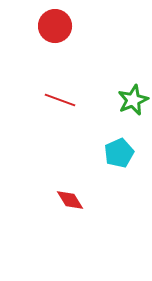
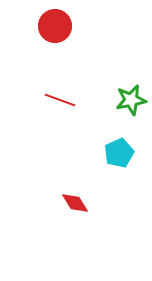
green star: moved 2 px left; rotated 12 degrees clockwise
red diamond: moved 5 px right, 3 px down
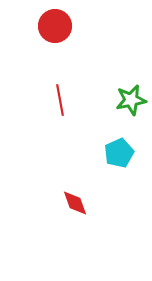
red line: rotated 60 degrees clockwise
red diamond: rotated 12 degrees clockwise
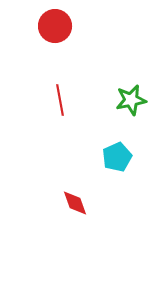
cyan pentagon: moved 2 px left, 4 px down
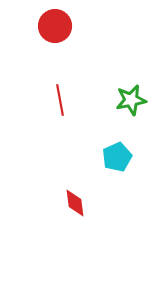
red diamond: rotated 12 degrees clockwise
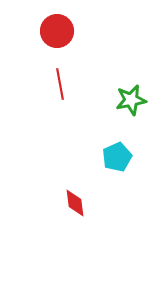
red circle: moved 2 px right, 5 px down
red line: moved 16 px up
